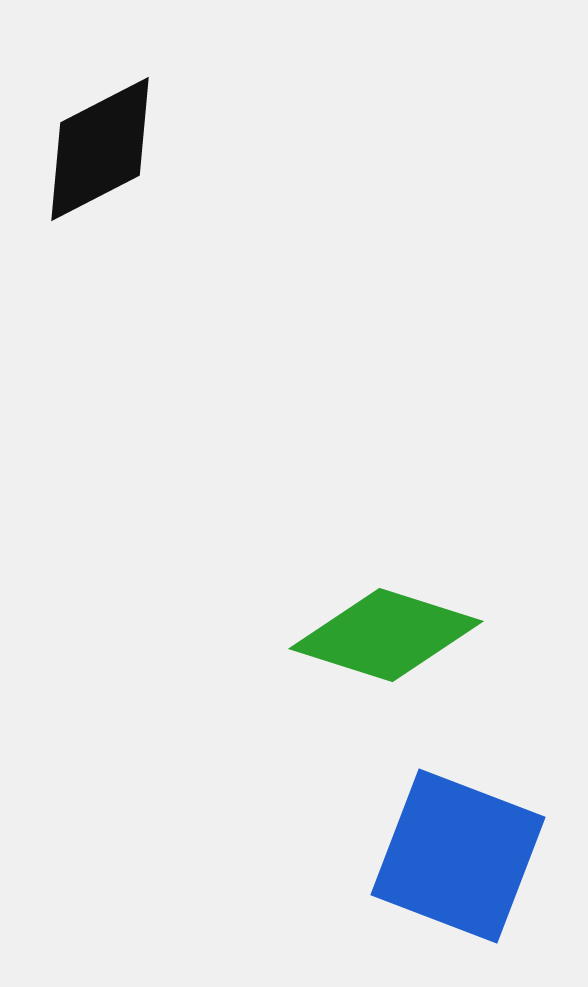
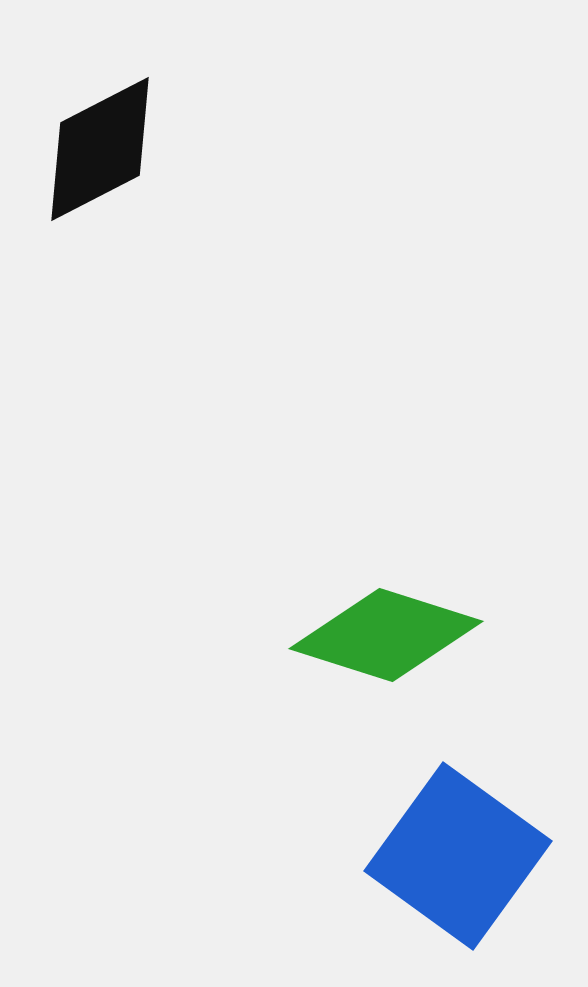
blue square: rotated 15 degrees clockwise
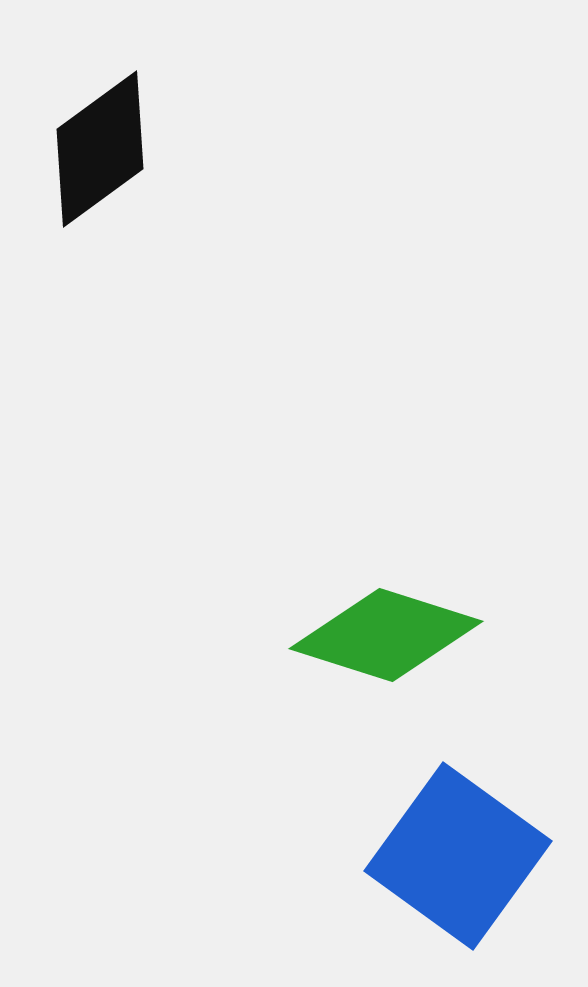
black diamond: rotated 9 degrees counterclockwise
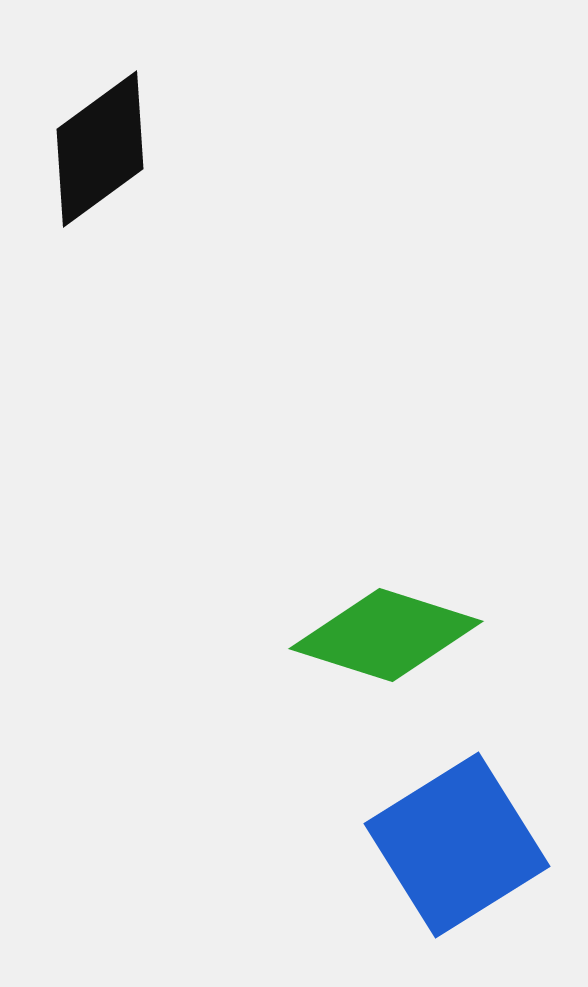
blue square: moved 1 px left, 11 px up; rotated 22 degrees clockwise
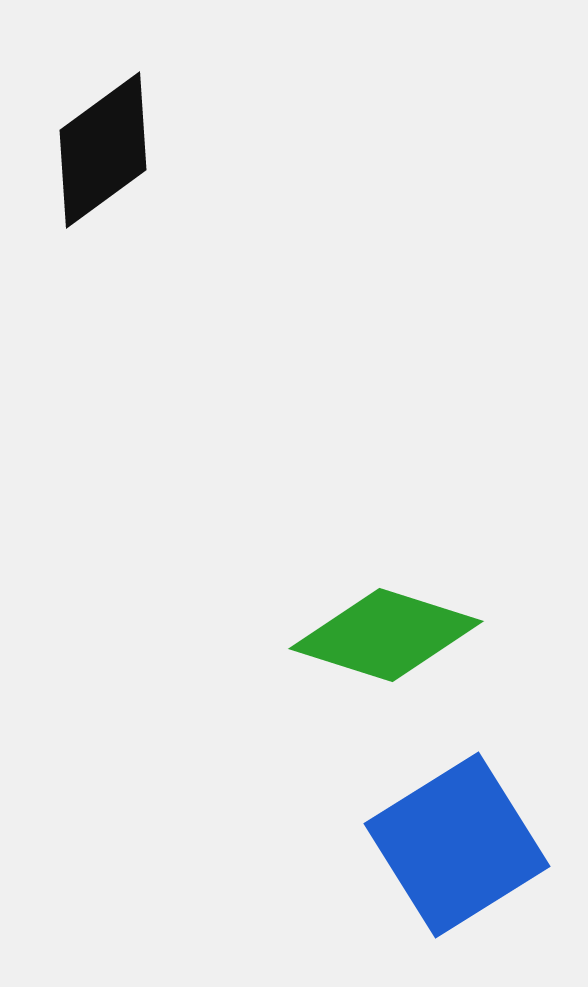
black diamond: moved 3 px right, 1 px down
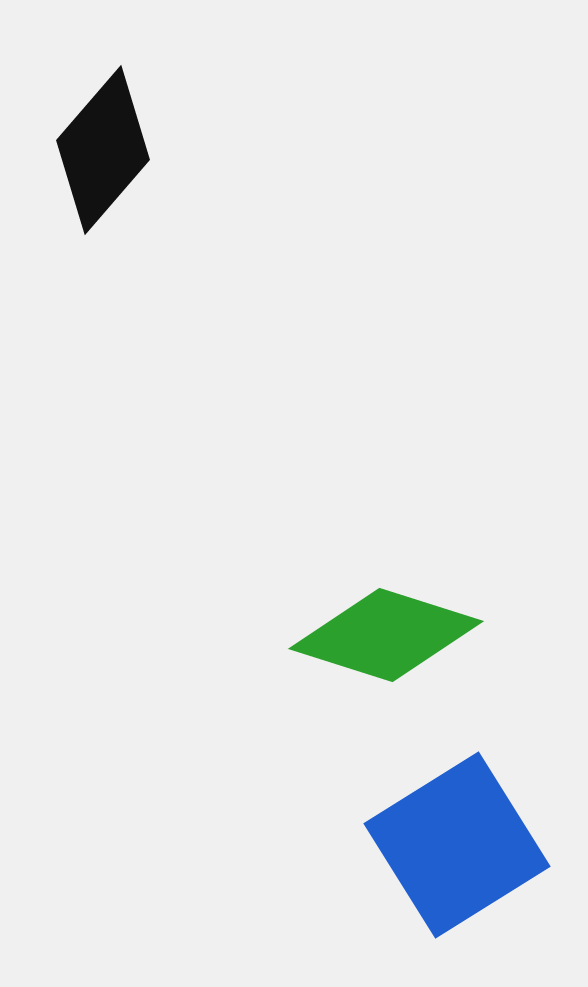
black diamond: rotated 13 degrees counterclockwise
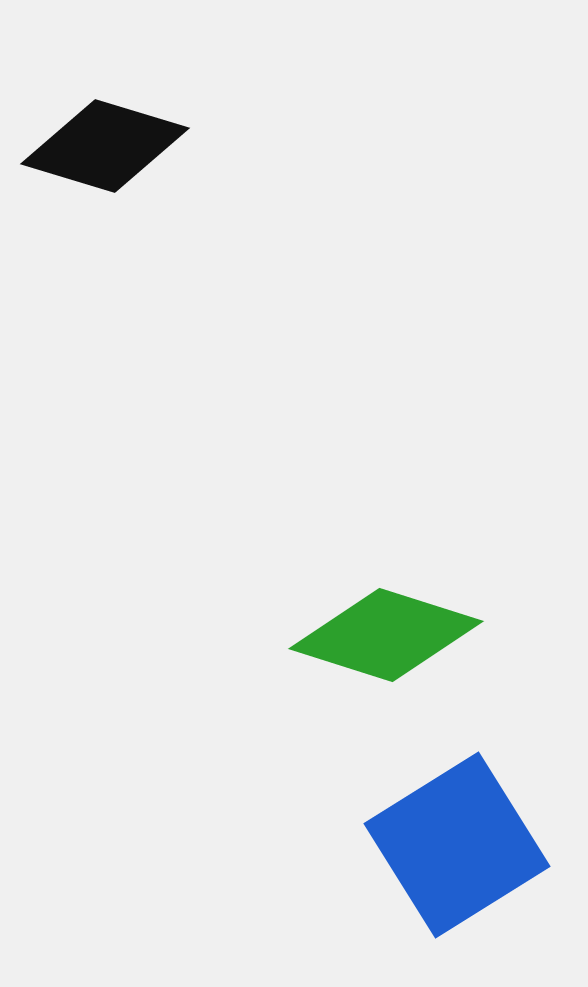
black diamond: moved 2 px right, 4 px up; rotated 66 degrees clockwise
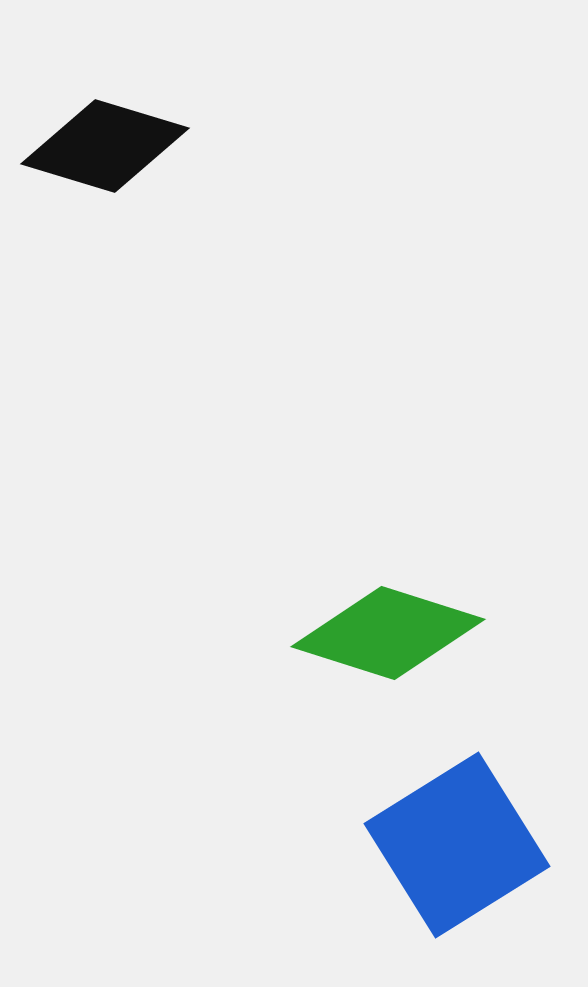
green diamond: moved 2 px right, 2 px up
